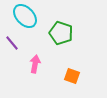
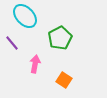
green pentagon: moved 1 px left, 5 px down; rotated 25 degrees clockwise
orange square: moved 8 px left, 4 px down; rotated 14 degrees clockwise
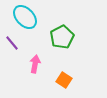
cyan ellipse: moved 1 px down
green pentagon: moved 2 px right, 1 px up
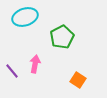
cyan ellipse: rotated 65 degrees counterclockwise
purple line: moved 28 px down
orange square: moved 14 px right
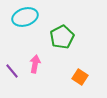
orange square: moved 2 px right, 3 px up
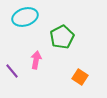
pink arrow: moved 1 px right, 4 px up
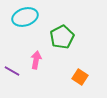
purple line: rotated 21 degrees counterclockwise
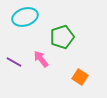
green pentagon: rotated 10 degrees clockwise
pink arrow: moved 5 px right, 1 px up; rotated 48 degrees counterclockwise
purple line: moved 2 px right, 9 px up
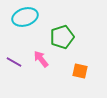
orange square: moved 6 px up; rotated 21 degrees counterclockwise
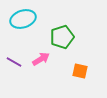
cyan ellipse: moved 2 px left, 2 px down
pink arrow: rotated 96 degrees clockwise
